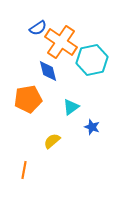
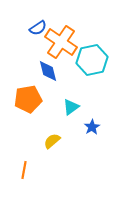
blue star: rotated 21 degrees clockwise
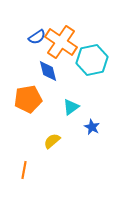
blue semicircle: moved 1 px left, 9 px down
blue star: rotated 14 degrees counterclockwise
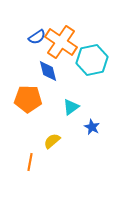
orange pentagon: rotated 12 degrees clockwise
orange line: moved 6 px right, 8 px up
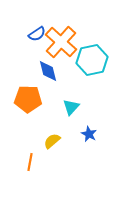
blue semicircle: moved 3 px up
orange cross: rotated 8 degrees clockwise
cyan triangle: rotated 12 degrees counterclockwise
blue star: moved 3 px left, 7 px down
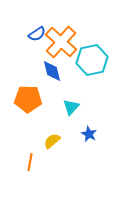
blue diamond: moved 4 px right
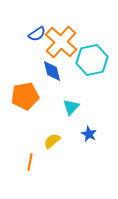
orange pentagon: moved 3 px left, 3 px up; rotated 12 degrees counterclockwise
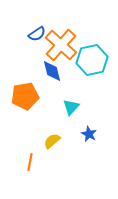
orange cross: moved 3 px down
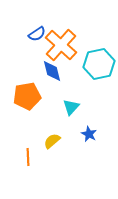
cyan hexagon: moved 7 px right, 4 px down
orange pentagon: moved 2 px right
orange line: moved 2 px left, 5 px up; rotated 12 degrees counterclockwise
